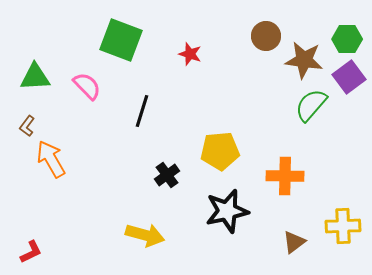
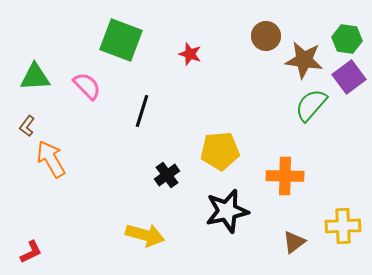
green hexagon: rotated 8 degrees clockwise
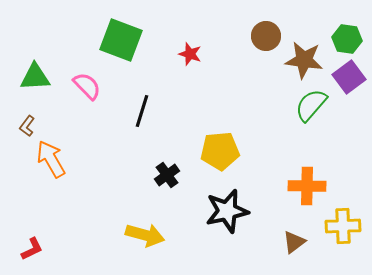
orange cross: moved 22 px right, 10 px down
red L-shape: moved 1 px right, 3 px up
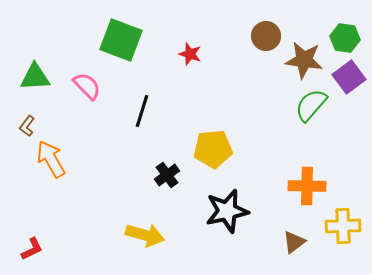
green hexagon: moved 2 px left, 1 px up
yellow pentagon: moved 7 px left, 2 px up
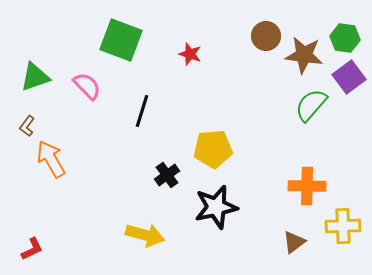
brown star: moved 5 px up
green triangle: rotated 16 degrees counterclockwise
black star: moved 11 px left, 4 px up
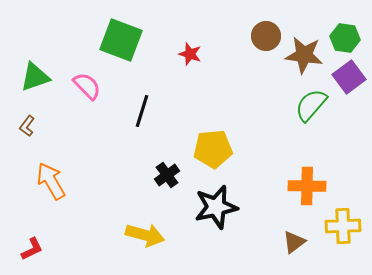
orange arrow: moved 22 px down
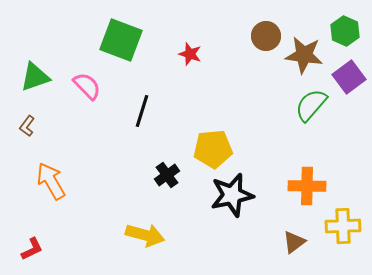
green hexagon: moved 7 px up; rotated 16 degrees clockwise
black star: moved 16 px right, 12 px up
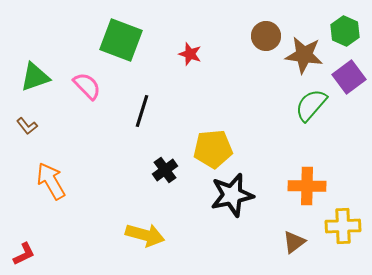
brown L-shape: rotated 75 degrees counterclockwise
black cross: moved 2 px left, 5 px up
red L-shape: moved 8 px left, 5 px down
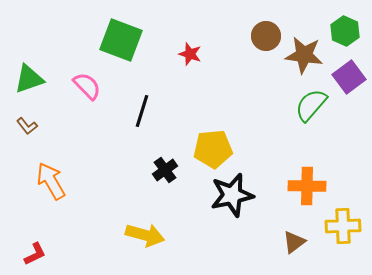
green triangle: moved 6 px left, 2 px down
red L-shape: moved 11 px right
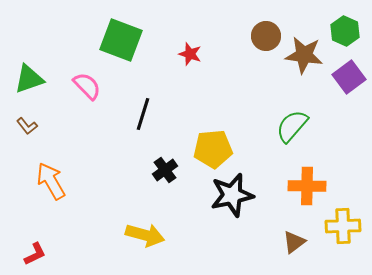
green semicircle: moved 19 px left, 21 px down
black line: moved 1 px right, 3 px down
